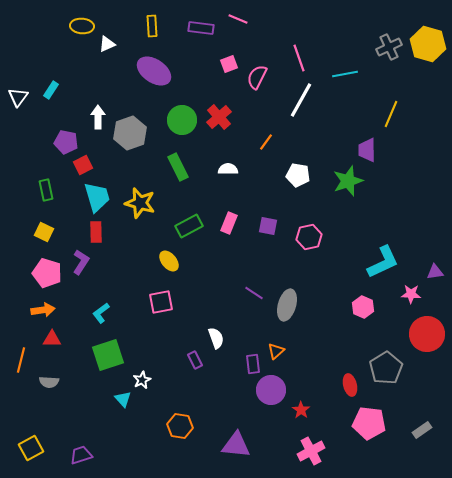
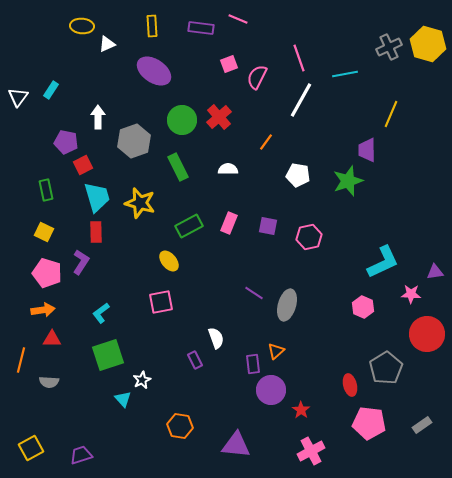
gray hexagon at (130, 133): moved 4 px right, 8 px down
gray rectangle at (422, 430): moved 5 px up
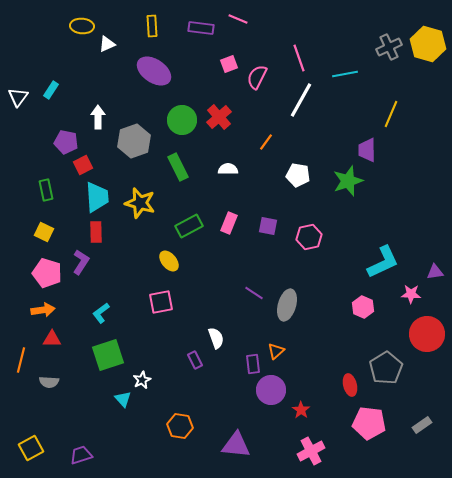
cyan trapezoid at (97, 197): rotated 12 degrees clockwise
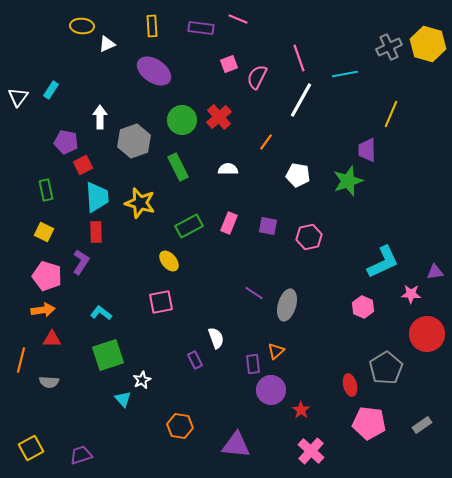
white arrow at (98, 117): moved 2 px right
pink pentagon at (47, 273): moved 3 px down
cyan L-shape at (101, 313): rotated 75 degrees clockwise
pink cross at (311, 451): rotated 20 degrees counterclockwise
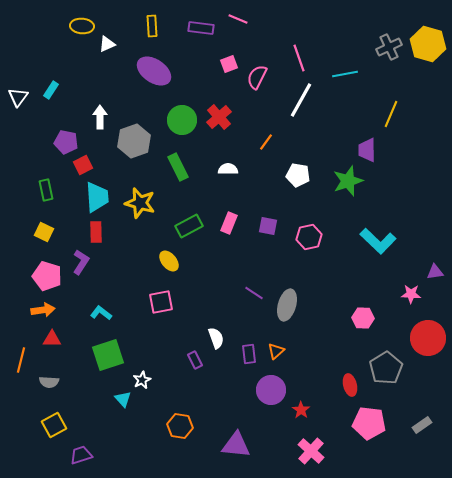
cyan L-shape at (383, 262): moved 5 px left, 21 px up; rotated 69 degrees clockwise
pink hexagon at (363, 307): moved 11 px down; rotated 20 degrees counterclockwise
red circle at (427, 334): moved 1 px right, 4 px down
purple rectangle at (253, 364): moved 4 px left, 10 px up
yellow square at (31, 448): moved 23 px right, 23 px up
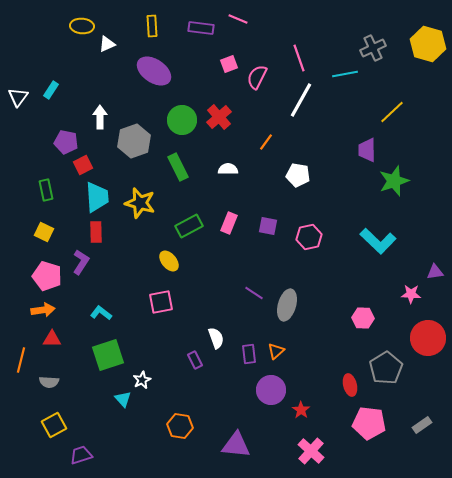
gray cross at (389, 47): moved 16 px left, 1 px down
yellow line at (391, 114): moved 1 px right, 2 px up; rotated 24 degrees clockwise
green star at (348, 181): moved 46 px right
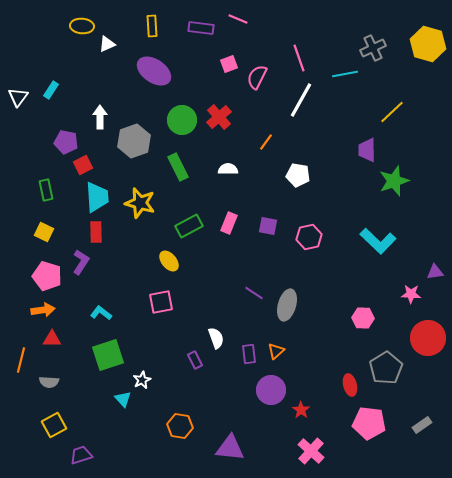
purple triangle at (236, 445): moved 6 px left, 3 px down
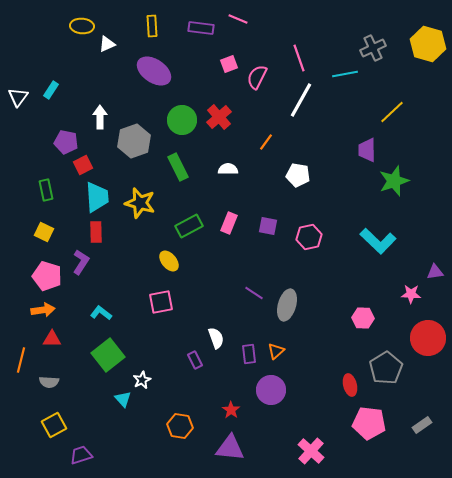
green square at (108, 355): rotated 20 degrees counterclockwise
red star at (301, 410): moved 70 px left
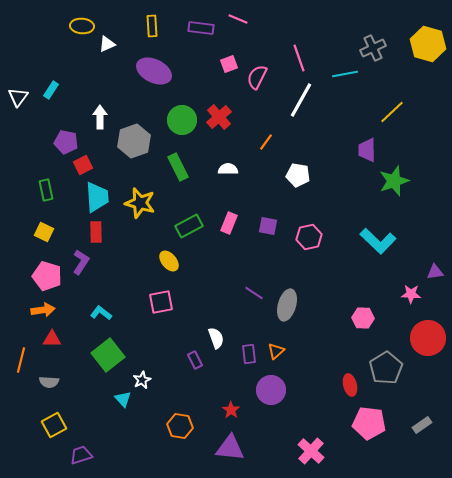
purple ellipse at (154, 71): rotated 8 degrees counterclockwise
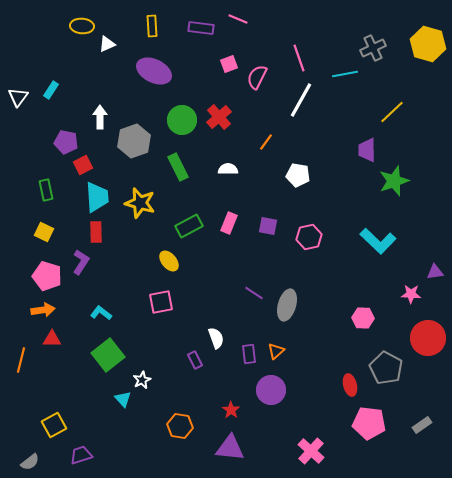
gray pentagon at (386, 368): rotated 12 degrees counterclockwise
gray semicircle at (49, 382): moved 19 px left, 80 px down; rotated 42 degrees counterclockwise
